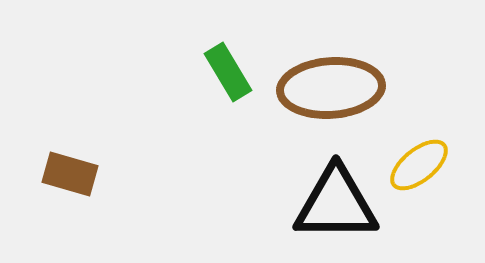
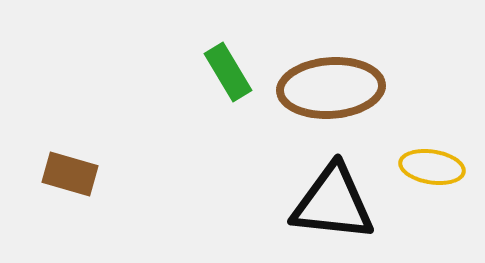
yellow ellipse: moved 13 px right, 2 px down; rotated 48 degrees clockwise
black triangle: moved 3 px left, 1 px up; rotated 6 degrees clockwise
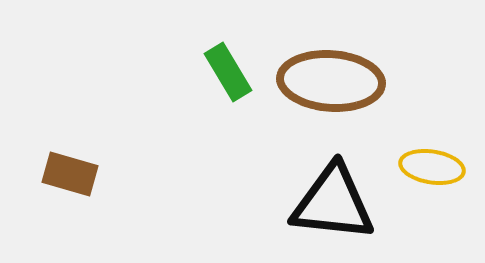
brown ellipse: moved 7 px up; rotated 8 degrees clockwise
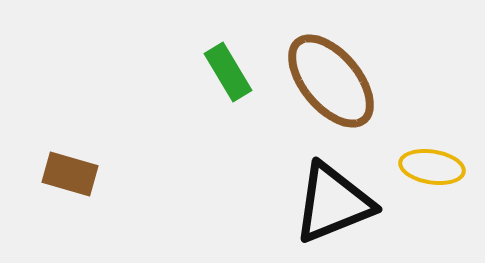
brown ellipse: rotated 46 degrees clockwise
black triangle: rotated 28 degrees counterclockwise
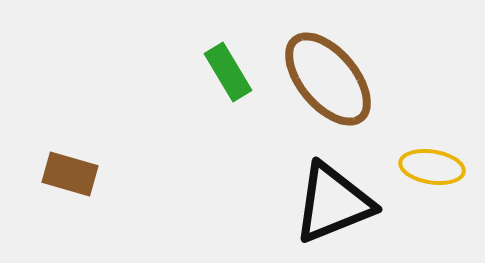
brown ellipse: moved 3 px left, 2 px up
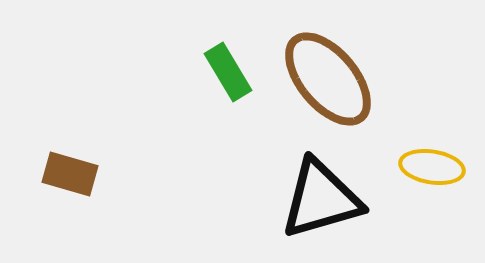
black triangle: moved 12 px left, 4 px up; rotated 6 degrees clockwise
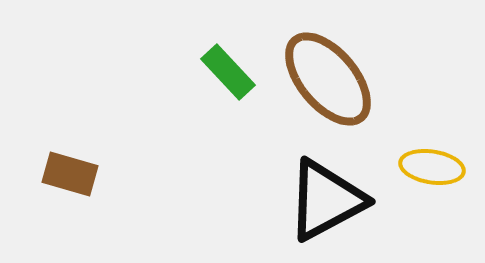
green rectangle: rotated 12 degrees counterclockwise
black triangle: moved 5 px right, 1 px down; rotated 12 degrees counterclockwise
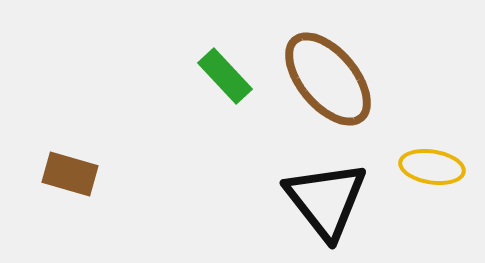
green rectangle: moved 3 px left, 4 px down
black triangle: rotated 40 degrees counterclockwise
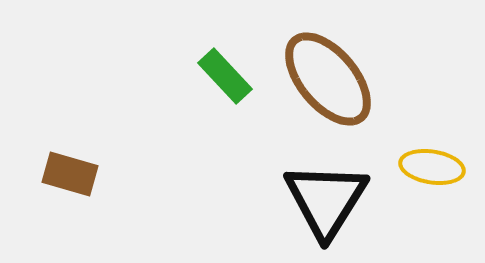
black triangle: rotated 10 degrees clockwise
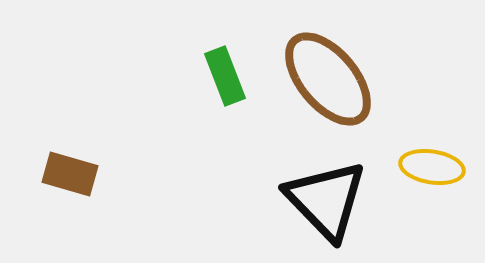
green rectangle: rotated 22 degrees clockwise
black triangle: rotated 16 degrees counterclockwise
